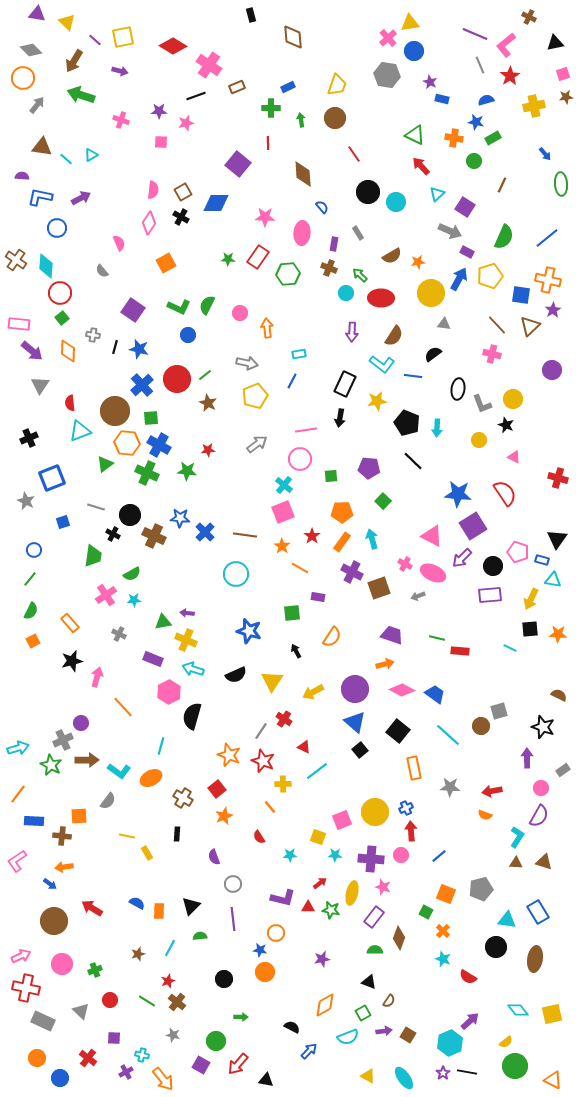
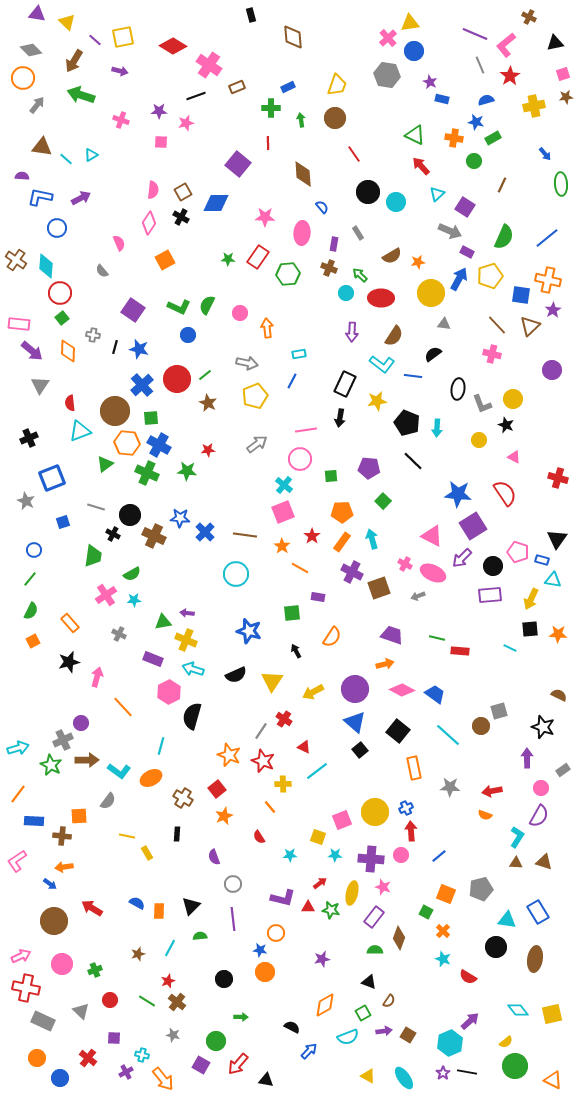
orange square at (166, 263): moved 1 px left, 3 px up
black star at (72, 661): moved 3 px left, 1 px down
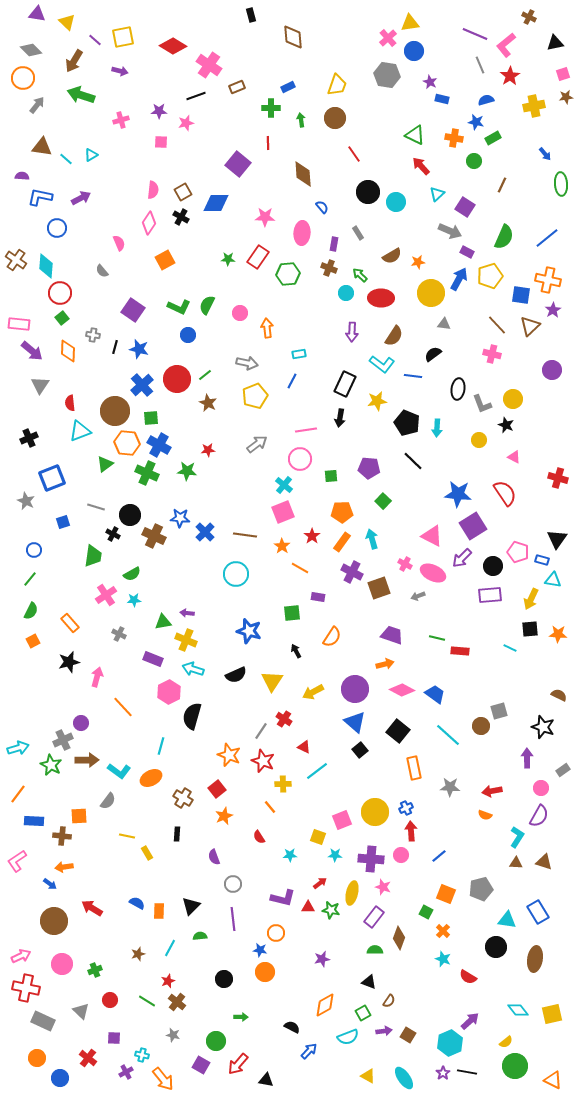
pink cross at (121, 120): rotated 35 degrees counterclockwise
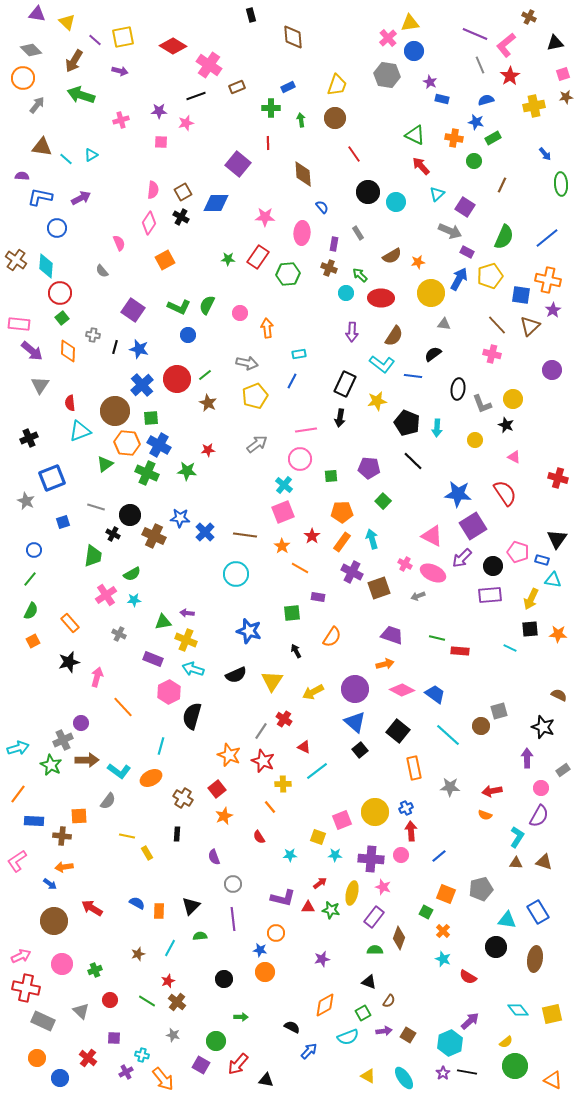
yellow circle at (479, 440): moved 4 px left
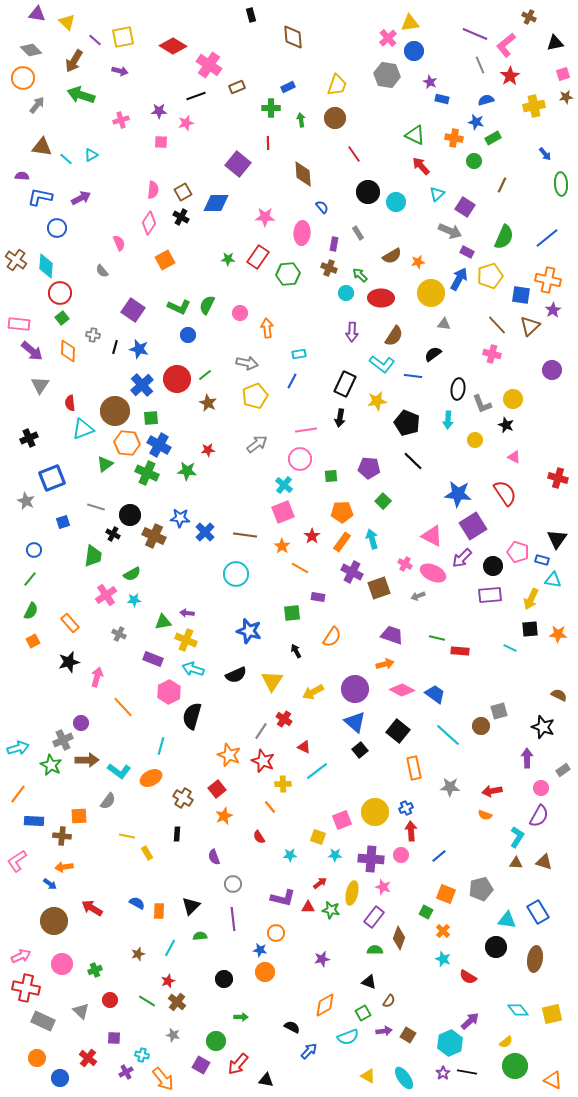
cyan arrow at (437, 428): moved 11 px right, 8 px up
cyan triangle at (80, 431): moved 3 px right, 2 px up
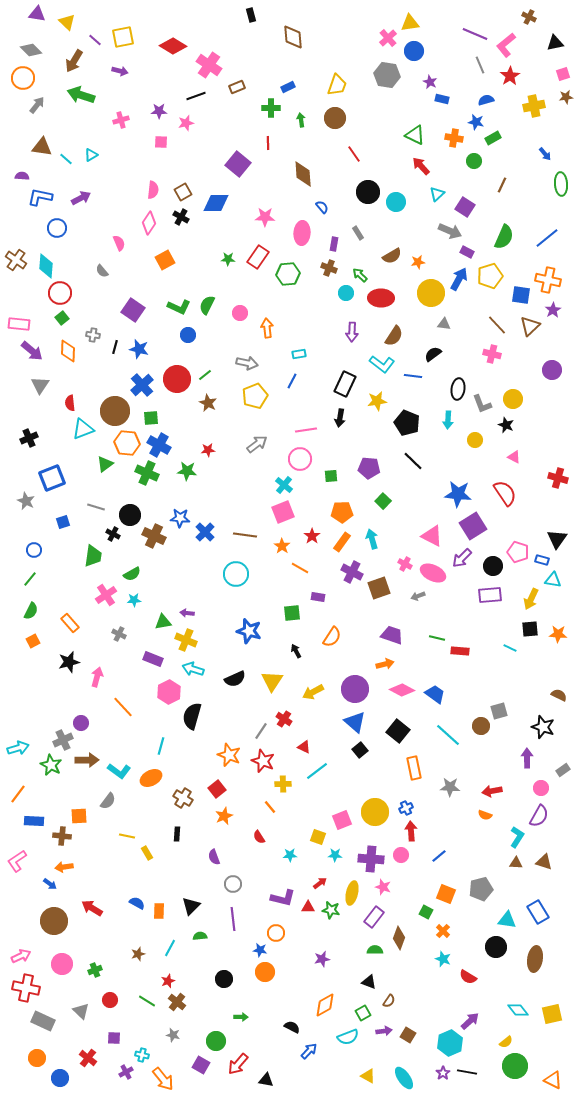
black semicircle at (236, 675): moved 1 px left, 4 px down
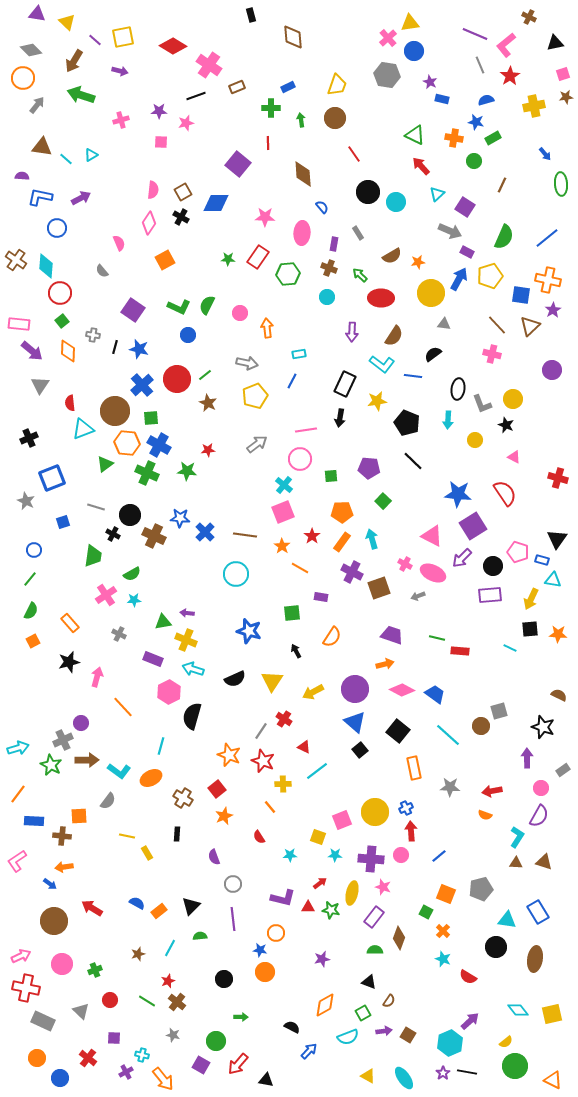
cyan circle at (346, 293): moved 19 px left, 4 px down
green square at (62, 318): moved 3 px down
purple rectangle at (318, 597): moved 3 px right
orange rectangle at (159, 911): rotated 49 degrees clockwise
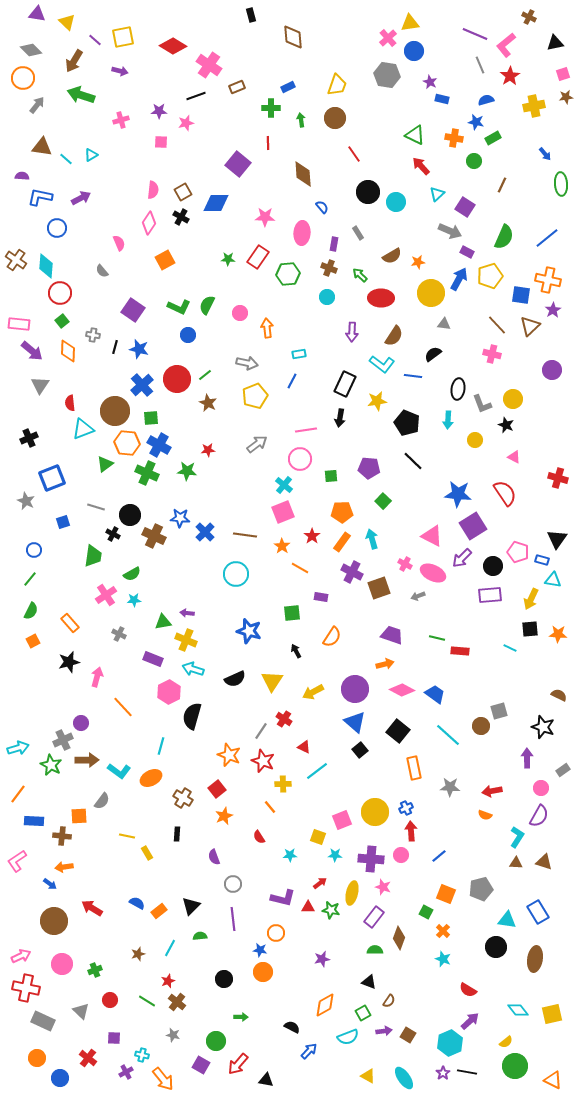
gray semicircle at (108, 801): moved 6 px left
orange circle at (265, 972): moved 2 px left
red semicircle at (468, 977): moved 13 px down
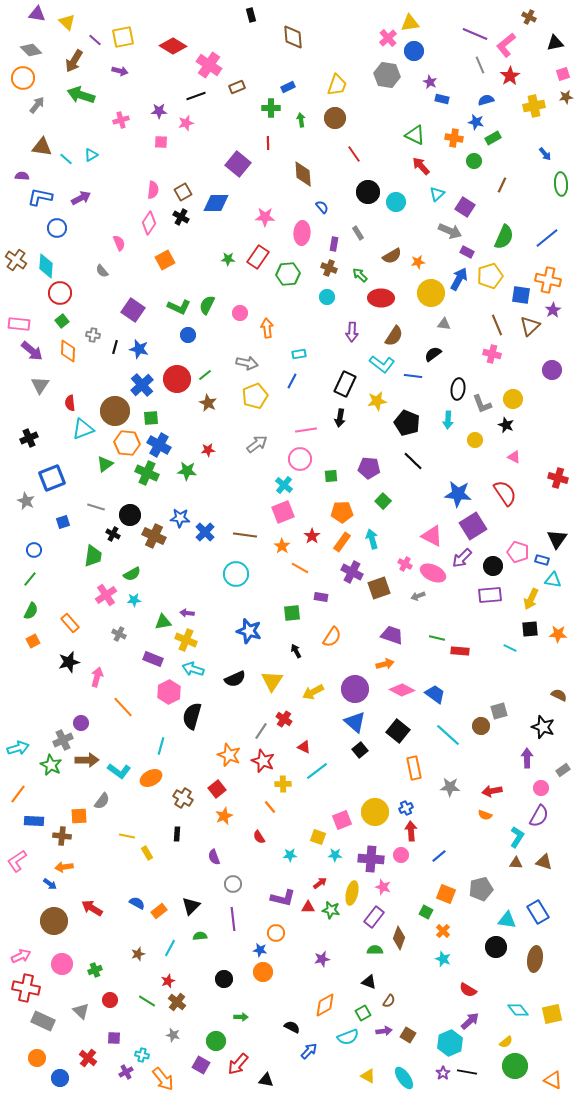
brown line at (497, 325): rotated 20 degrees clockwise
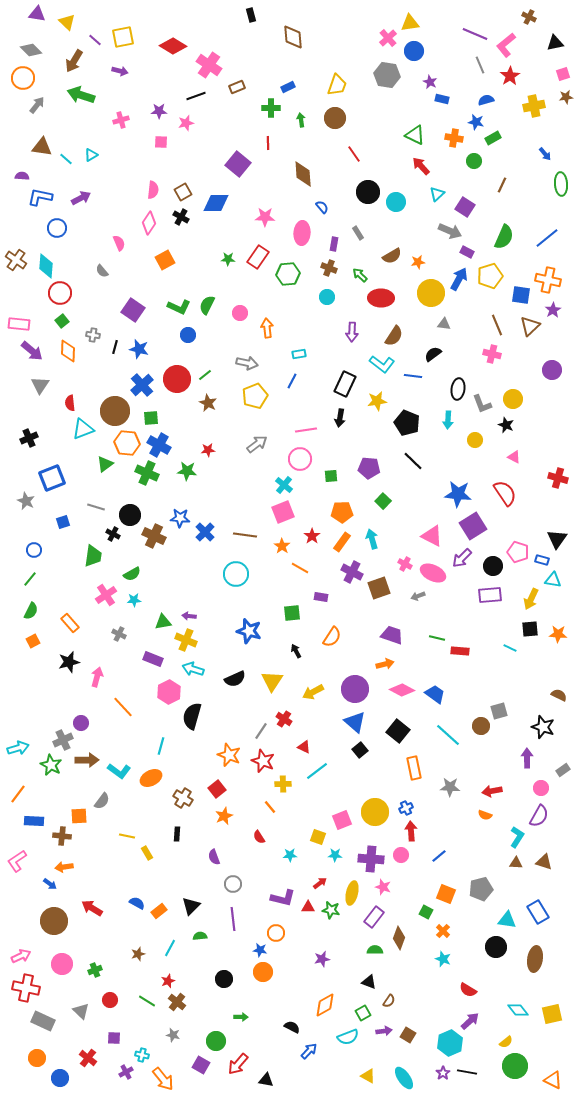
purple arrow at (187, 613): moved 2 px right, 3 px down
